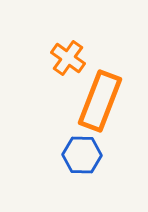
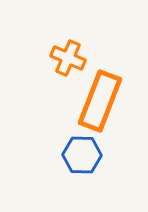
orange cross: rotated 12 degrees counterclockwise
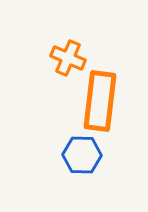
orange rectangle: rotated 14 degrees counterclockwise
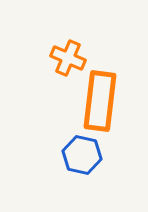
blue hexagon: rotated 12 degrees clockwise
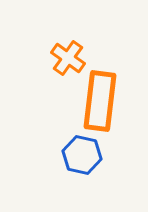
orange cross: rotated 12 degrees clockwise
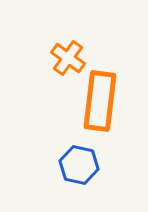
blue hexagon: moved 3 px left, 10 px down
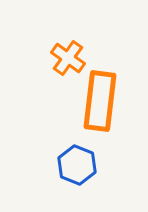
blue hexagon: moved 2 px left; rotated 9 degrees clockwise
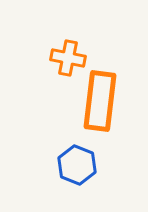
orange cross: rotated 24 degrees counterclockwise
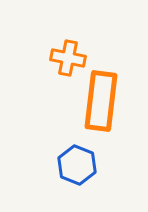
orange rectangle: moved 1 px right
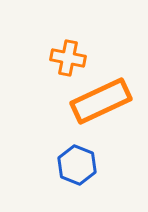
orange rectangle: rotated 58 degrees clockwise
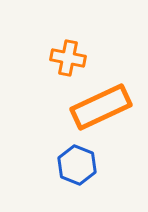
orange rectangle: moved 6 px down
